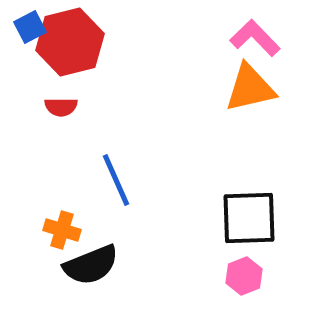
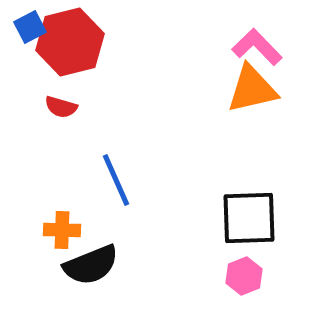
pink L-shape: moved 2 px right, 9 px down
orange triangle: moved 2 px right, 1 px down
red semicircle: rotated 16 degrees clockwise
orange cross: rotated 15 degrees counterclockwise
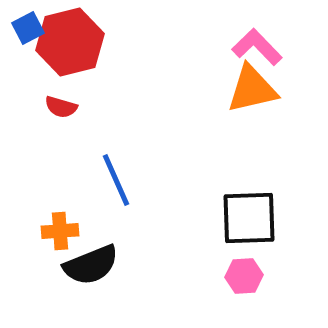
blue square: moved 2 px left, 1 px down
orange cross: moved 2 px left, 1 px down; rotated 6 degrees counterclockwise
pink hexagon: rotated 18 degrees clockwise
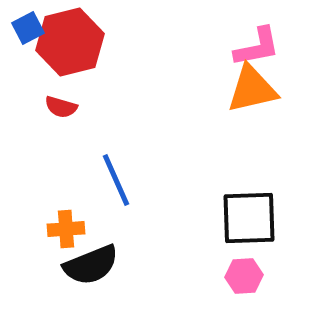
pink L-shape: rotated 123 degrees clockwise
orange cross: moved 6 px right, 2 px up
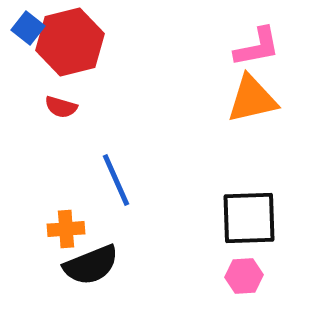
blue square: rotated 24 degrees counterclockwise
orange triangle: moved 10 px down
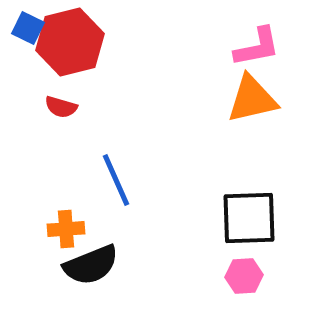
blue square: rotated 12 degrees counterclockwise
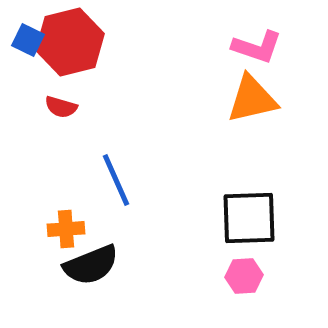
blue square: moved 12 px down
pink L-shape: rotated 30 degrees clockwise
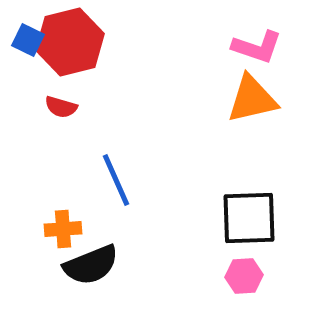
orange cross: moved 3 px left
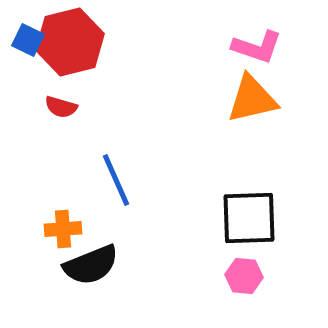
pink hexagon: rotated 9 degrees clockwise
